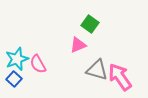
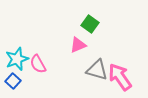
blue square: moved 1 px left, 2 px down
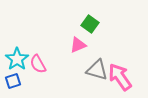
cyan star: rotated 15 degrees counterclockwise
blue square: rotated 28 degrees clockwise
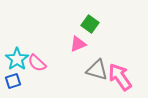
pink triangle: moved 1 px up
pink semicircle: moved 1 px left, 1 px up; rotated 18 degrees counterclockwise
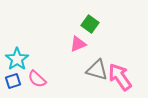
pink semicircle: moved 16 px down
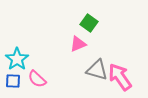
green square: moved 1 px left, 1 px up
blue square: rotated 21 degrees clockwise
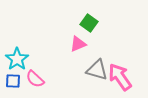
pink semicircle: moved 2 px left
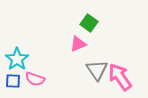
gray triangle: rotated 40 degrees clockwise
pink semicircle: rotated 24 degrees counterclockwise
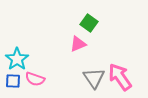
gray triangle: moved 3 px left, 8 px down
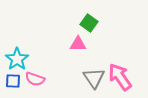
pink triangle: rotated 24 degrees clockwise
